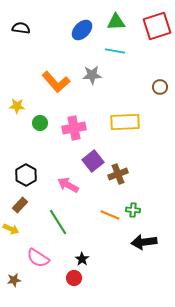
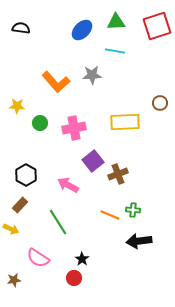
brown circle: moved 16 px down
black arrow: moved 5 px left, 1 px up
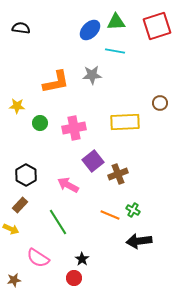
blue ellipse: moved 8 px right
orange L-shape: rotated 60 degrees counterclockwise
green cross: rotated 24 degrees clockwise
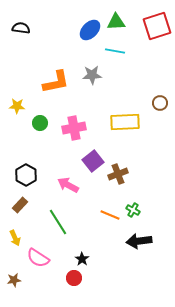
yellow arrow: moved 4 px right, 9 px down; rotated 42 degrees clockwise
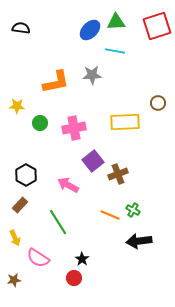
brown circle: moved 2 px left
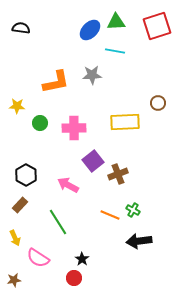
pink cross: rotated 10 degrees clockwise
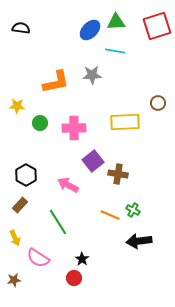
brown cross: rotated 30 degrees clockwise
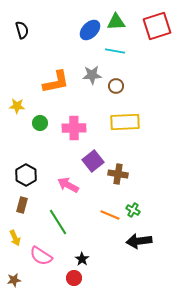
black semicircle: moved 1 px right, 2 px down; rotated 66 degrees clockwise
brown circle: moved 42 px left, 17 px up
brown rectangle: moved 2 px right; rotated 28 degrees counterclockwise
pink semicircle: moved 3 px right, 2 px up
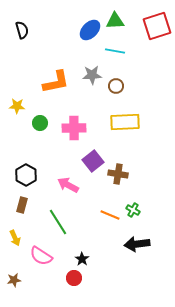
green triangle: moved 1 px left, 1 px up
black arrow: moved 2 px left, 3 px down
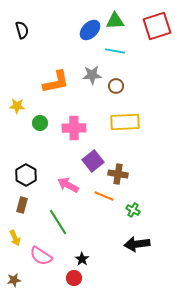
orange line: moved 6 px left, 19 px up
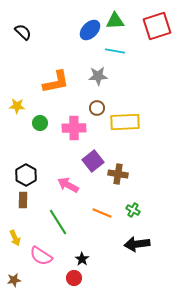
black semicircle: moved 1 px right, 2 px down; rotated 30 degrees counterclockwise
gray star: moved 6 px right, 1 px down
brown circle: moved 19 px left, 22 px down
orange line: moved 2 px left, 17 px down
brown rectangle: moved 1 px right, 5 px up; rotated 14 degrees counterclockwise
